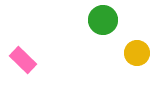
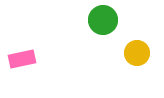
pink rectangle: moved 1 px left, 1 px up; rotated 56 degrees counterclockwise
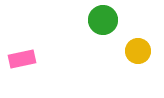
yellow circle: moved 1 px right, 2 px up
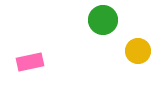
pink rectangle: moved 8 px right, 3 px down
